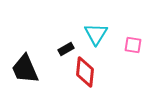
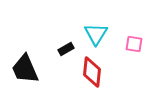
pink square: moved 1 px right, 1 px up
red diamond: moved 7 px right
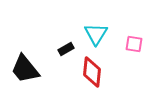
black trapezoid: rotated 16 degrees counterclockwise
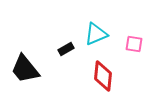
cyan triangle: rotated 35 degrees clockwise
red diamond: moved 11 px right, 4 px down
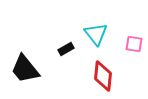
cyan triangle: rotated 45 degrees counterclockwise
